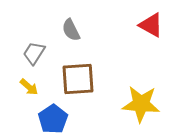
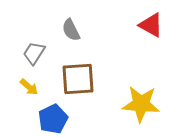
blue pentagon: rotated 8 degrees clockwise
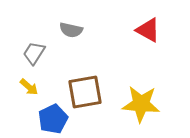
red triangle: moved 3 px left, 5 px down
gray semicircle: rotated 50 degrees counterclockwise
brown square: moved 7 px right, 13 px down; rotated 6 degrees counterclockwise
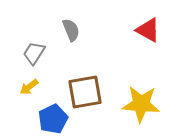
gray semicircle: rotated 125 degrees counterclockwise
yellow arrow: rotated 102 degrees clockwise
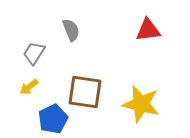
red triangle: rotated 36 degrees counterclockwise
brown square: rotated 18 degrees clockwise
yellow star: rotated 9 degrees clockwise
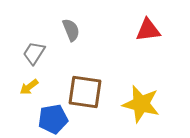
blue pentagon: rotated 16 degrees clockwise
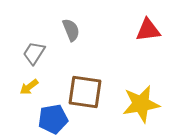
yellow star: rotated 24 degrees counterclockwise
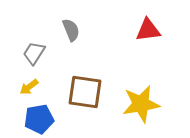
blue pentagon: moved 14 px left
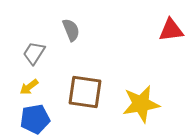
red triangle: moved 23 px right
blue pentagon: moved 4 px left
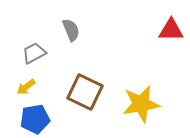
red triangle: rotated 8 degrees clockwise
gray trapezoid: rotated 30 degrees clockwise
yellow arrow: moved 3 px left
brown square: rotated 18 degrees clockwise
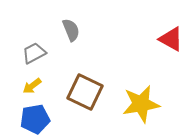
red triangle: moved 9 px down; rotated 28 degrees clockwise
yellow arrow: moved 6 px right, 1 px up
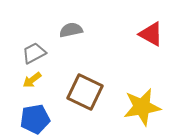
gray semicircle: rotated 80 degrees counterclockwise
red triangle: moved 20 px left, 5 px up
yellow arrow: moved 6 px up
yellow star: moved 1 px right, 3 px down
